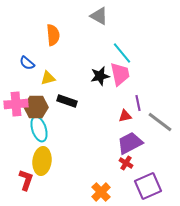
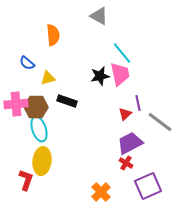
red triangle: moved 2 px up; rotated 32 degrees counterclockwise
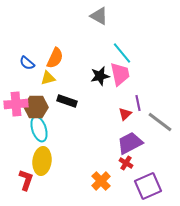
orange semicircle: moved 2 px right, 23 px down; rotated 30 degrees clockwise
orange cross: moved 11 px up
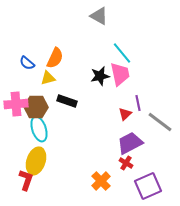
yellow ellipse: moved 6 px left; rotated 12 degrees clockwise
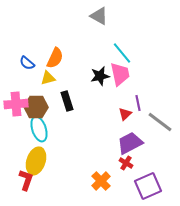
black rectangle: rotated 54 degrees clockwise
